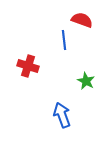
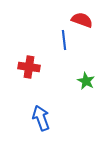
red cross: moved 1 px right, 1 px down; rotated 10 degrees counterclockwise
blue arrow: moved 21 px left, 3 px down
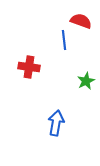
red semicircle: moved 1 px left, 1 px down
green star: rotated 18 degrees clockwise
blue arrow: moved 15 px right, 5 px down; rotated 30 degrees clockwise
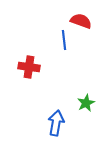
green star: moved 22 px down
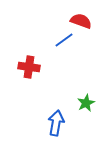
blue line: rotated 60 degrees clockwise
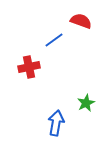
blue line: moved 10 px left
red cross: rotated 20 degrees counterclockwise
